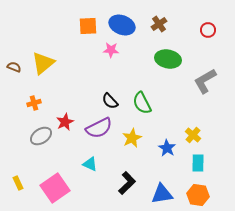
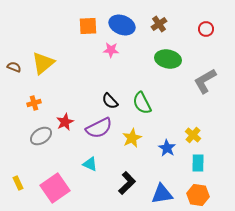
red circle: moved 2 px left, 1 px up
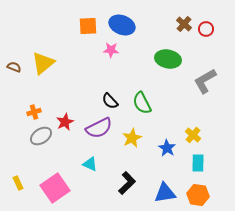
brown cross: moved 25 px right; rotated 14 degrees counterclockwise
orange cross: moved 9 px down
blue triangle: moved 3 px right, 1 px up
